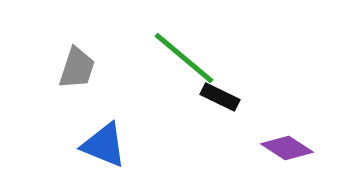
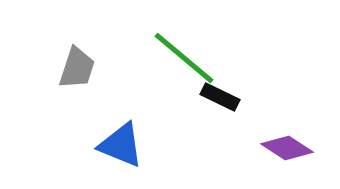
blue triangle: moved 17 px right
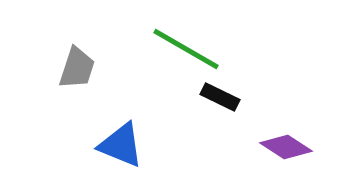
green line: moved 2 px right, 9 px up; rotated 10 degrees counterclockwise
purple diamond: moved 1 px left, 1 px up
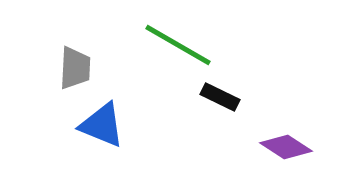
green line: moved 8 px left, 4 px up
gray trapezoid: moved 2 px left; rotated 15 degrees counterclockwise
blue triangle: moved 19 px left, 20 px up
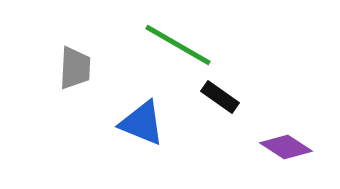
black rectangle: rotated 9 degrees clockwise
blue triangle: moved 40 px right, 2 px up
